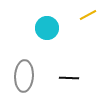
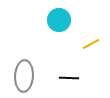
yellow line: moved 3 px right, 29 px down
cyan circle: moved 12 px right, 8 px up
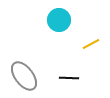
gray ellipse: rotated 40 degrees counterclockwise
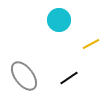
black line: rotated 36 degrees counterclockwise
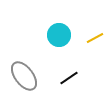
cyan circle: moved 15 px down
yellow line: moved 4 px right, 6 px up
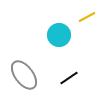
yellow line: moved 8 px left, 21 px up
gray ellipse: moved 1 px up
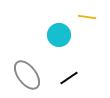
yellow line: rotated 36 degrees clockwise
gray ellipse: moved 3 px right
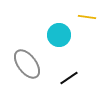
gray ellipse: moved 11 px up
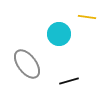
cyan circle: moved 1 px up
black line: moved 3 px down; rotated 18 degrees clockwise
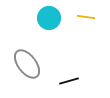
yellow line: moved 1 px left
cyan circle: moved 10 px left, 16 px up
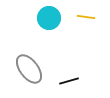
gray ellipse: moved 2 px right, 5 px down
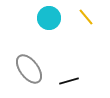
yellow line: rotated 42 degrees clockwise
